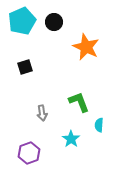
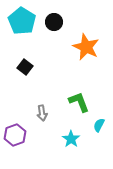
cyan pentagon: rotated 16 degrees counterclockwise
black square: rotated 35 degrees counterclockwise
cyan semicircle: rotated 24 degrees clockwise
purple hexagon: moved 14 px left, 18 px up
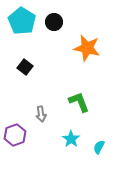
orange star: moved 1 px right, 1 px down; rotated 12 degrees counterclockwise
gray arrow: moved 1 px left, 1 px down
cyan semicircle: moved 22 px down
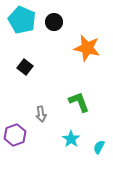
cyan pentagon: moved 1 px up; rotated 8 degrees counterclockwise
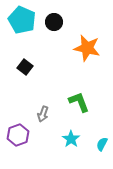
gray arrow: moved 2 px right; rotated 28 degrees clockwise
purple hexagon: moved 3 px right
cyan semicircle: moved 3 px right, 3 px up
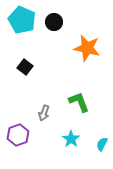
gray arrow: moved 1 px right, 1 px up
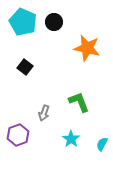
cyan pentagon: moved 1 px right, 2 px down
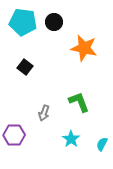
cyan pentagon: rotated 16 degrees counterclockwise
orange star: moved 3 px left
purple hexagon: moved 4 px left; rotated 20 degrees clockwise
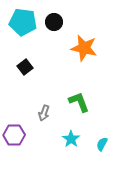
black square: rotated 14 degrees clockwise
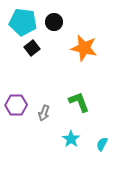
black square: moved 7 px right, 19 px up
purple hexagon: moved 2 px right, 30 px up
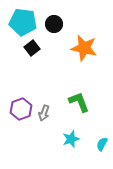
black circle: moved 2 px down
purple hexagon: moved 5 px right, 4 px down; rotated 20 degrees counterclockwise
cyan star: rotated 18 degrees clockwise
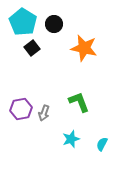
cyan pentagon: rotated 24 degrees clockwise
purple hexagon: rotated 10 degrees clockwise
